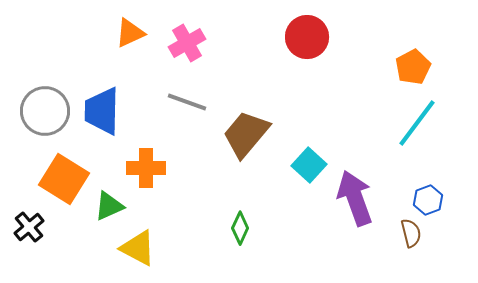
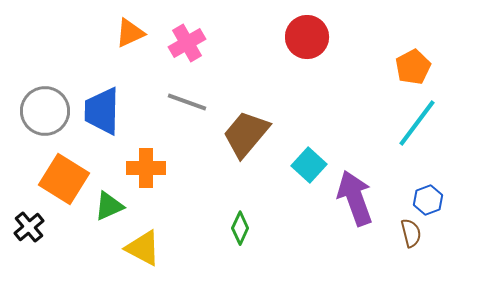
yellow triangle: moved 5 px right
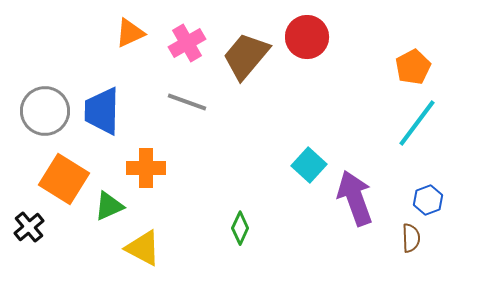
brown trapezoid: moved 78 px up
brown semicircle: moved 5 px down; rotated 12 degrees clockwise
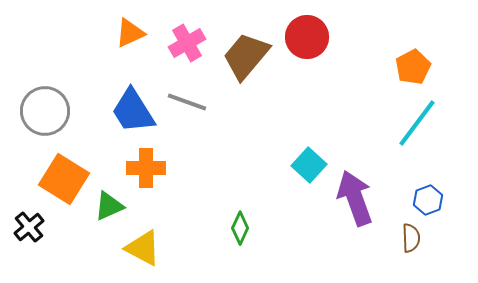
blue trapezoid: moved 31 px right; rotated 33 degrees counterclockwise
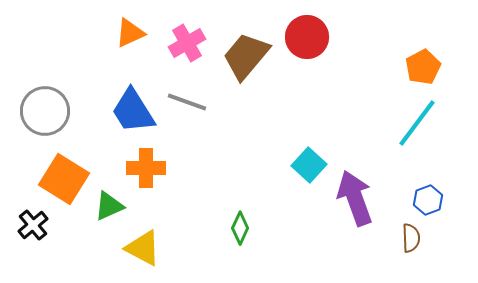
orange pentagon: moved 10 px right
black cross: moved 4 px right, 2 px up
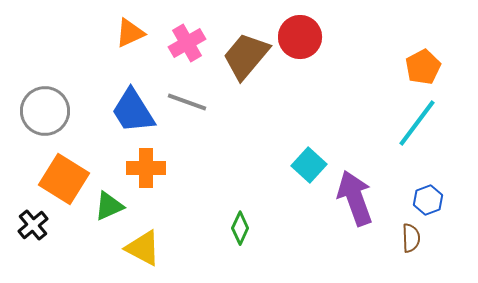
red circle: moved 7 px left
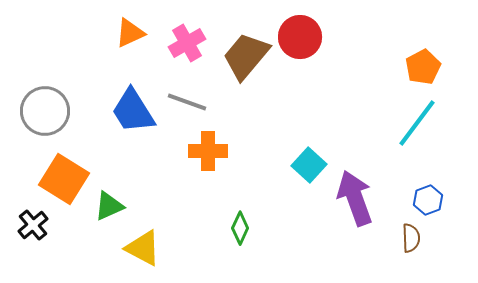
orange cross: moved 62 px right, 17 px up
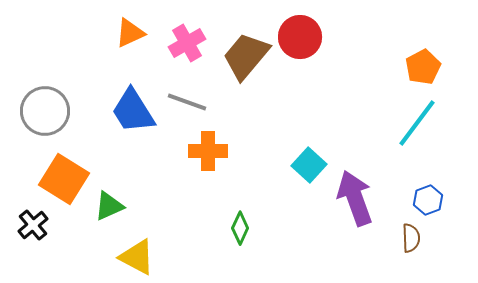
yellow triangle: moved 6 px left, 9 px down
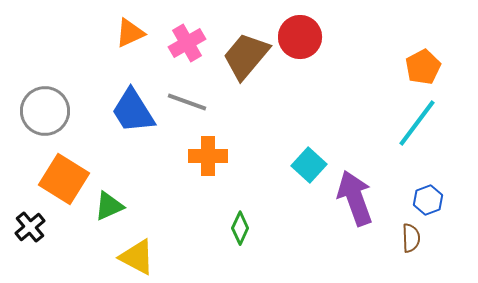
orange cross: moved 5 px down
black cross: moved 3 px left, 2 px down
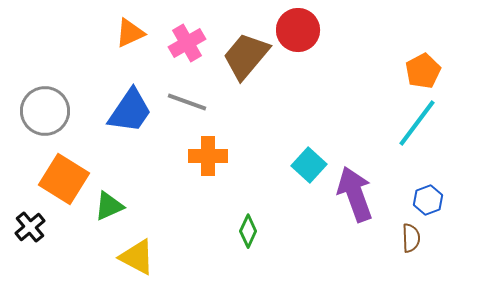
red circle: moved 2 px left, 7 px up
orange pentagon: moved 4 px down
blue trapezoid: moved 3 px left; rotated 114 degrees counterclockwise
purple arrow: moved 4 px up
green diamond: moved 8 px right, 3 px down
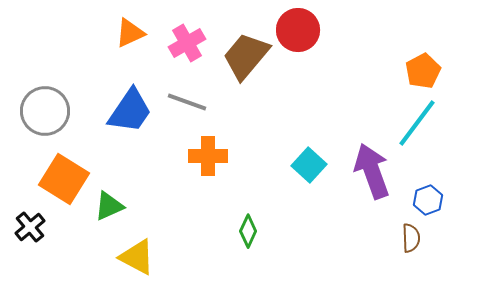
purple arrow: moved 17 px right, 23 px up
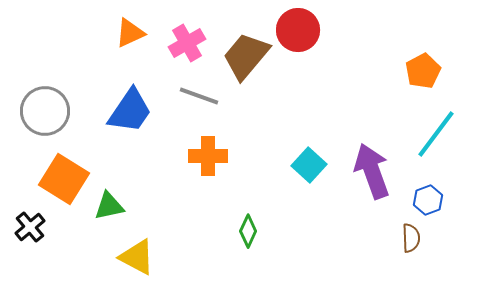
gray line: moved 12 px right, 6 px up
cyan line: moved 19 px right, 11 px down
green triangle: rotated 12 degrees clockwise
